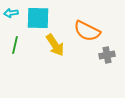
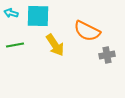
cyan arrow: rotated 24 degrees clockwise
cyan square: moved 2 px up
green line: rotated 66 degrees clockwise
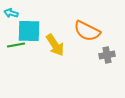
cyan square: moved 9 px left, 15 px down
green line: moved 1 px right
